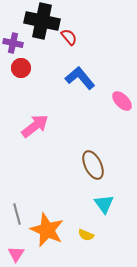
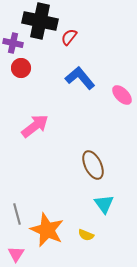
black cross: moved 2 px left
red semicircle: rotated 102 degrees counterclockwise
pink ellipse: moved 6 px up
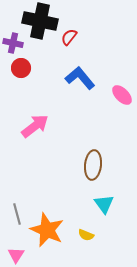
brown ellipse: rotated 32 degrees clockwise
pink triangle: moved 1 px down
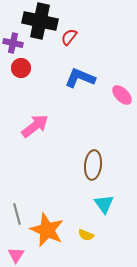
blue L-shape: rotated 28 degrees counterclockwise
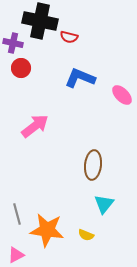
red semicircle: rotated 114 degrees counterclockwise
cyan triangle: rotated 15 degrees clockwise
orange star: rotated 16 degrees counterclockwise
pink triangle: rotated 30 degrees clockwise
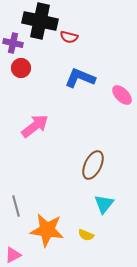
brown ellipse: rotated 20 degrees clockwise
gray line: moved 1 px left, 8 px up
pink triangle: moved 3 px left
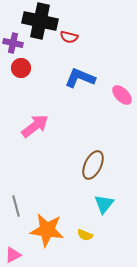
yellow semicircle: moved 1 px left
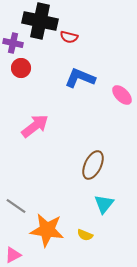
gray line: rotated 40 degrees counterclockwise
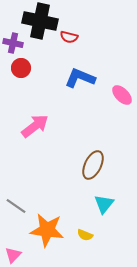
pink triangle: rotated 18 degrees counterclockwise
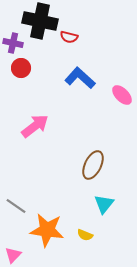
blue L-shape: rotated 20 degrees clockwise
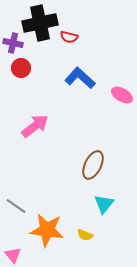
black cross: moved 2 px down; rotated 24 degrees counterclockwise
pink ellipse: rotated 15 degrees counterclockwise
pink triangle: rotated 24 degrees counterclockwise
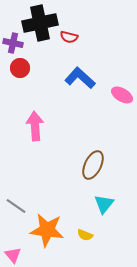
red circle: moved 1 px left
pink arrow: rotated 56 degrees counterclockwise
